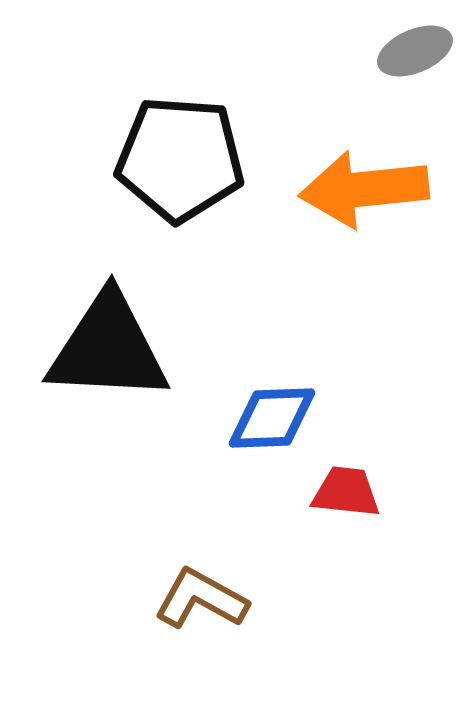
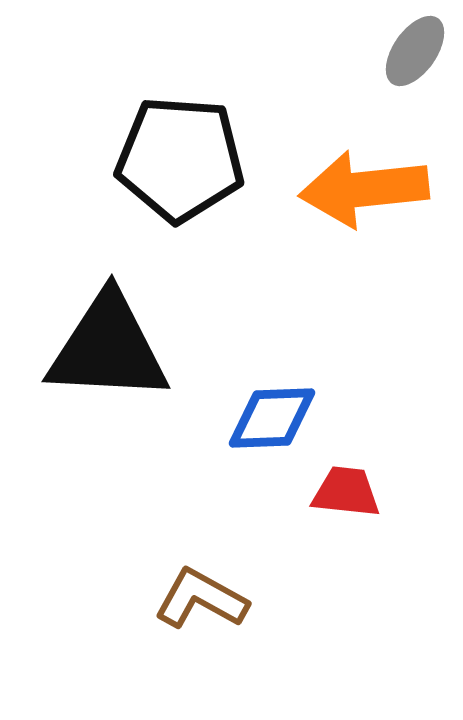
gray ellipse: rotated 32 degrees counterclockwise
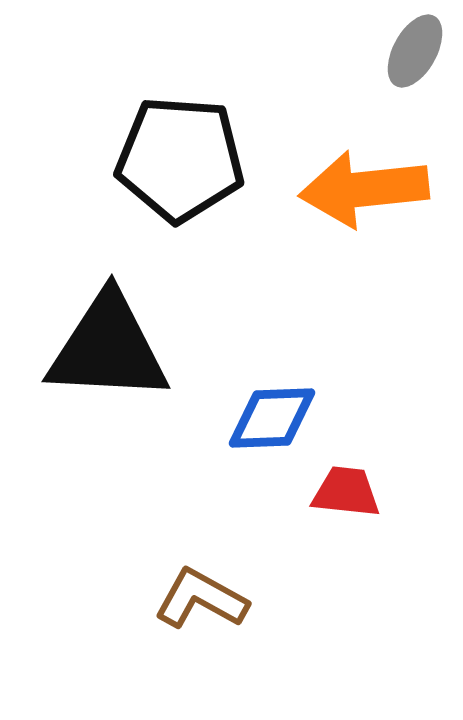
gray ellipse: rotated 6 degrees counterclockwise
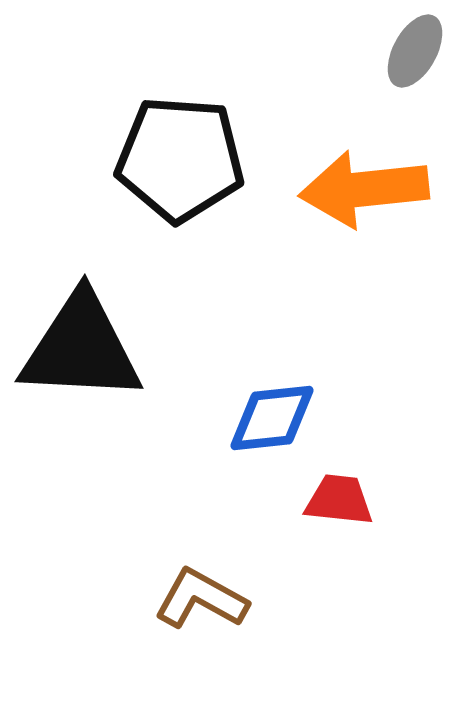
black triangle: moved 27 px left
blue diamond: rotated 4 degrees counterclockwise
red trapezoid: moved 7 px left, 8 px down
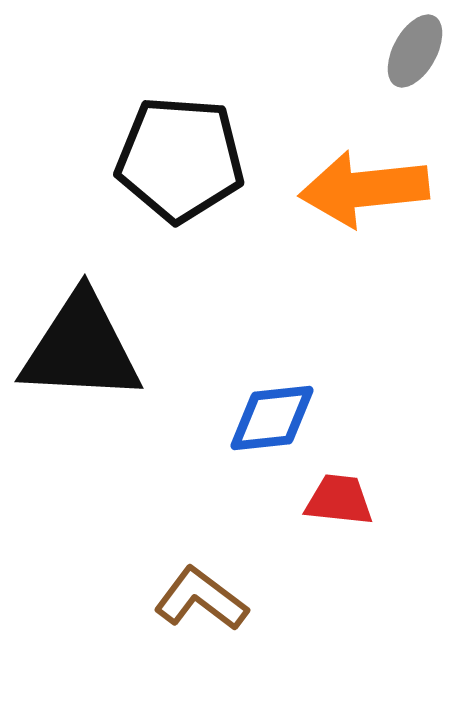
brown L-shape: rotated 8 degrees clockwise
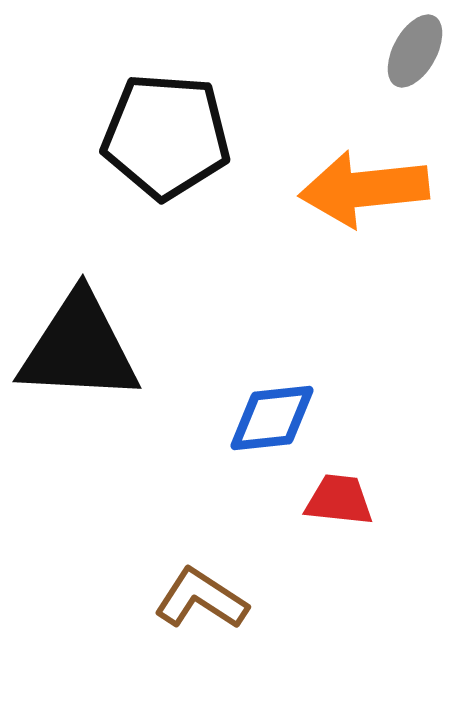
black pentagon: moved 14 px left, 23 px up
black triangle: moved 2 px left
brown L-shape: rotated 4 degrees counterclockwise
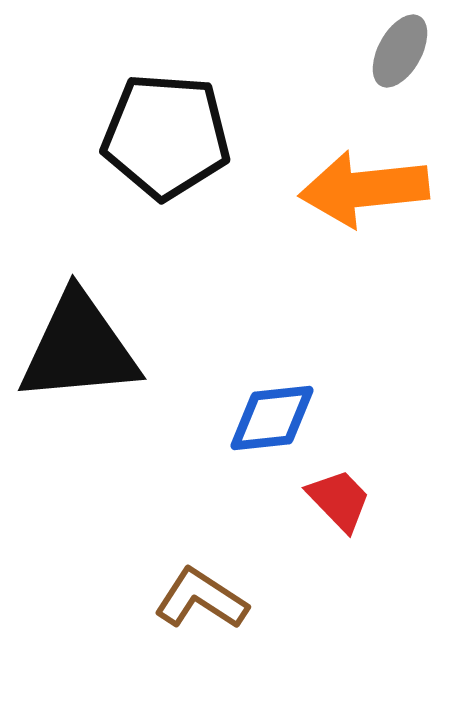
gray ellipse: moved 15 px left
black triangle: rotated 8 degrees counterclockwise
red trapezoid: rotated 40 degrees clockwise
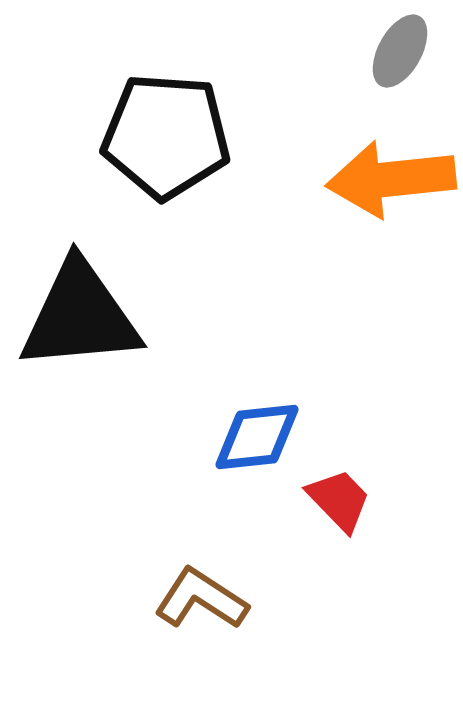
orange arrow: moved 27 px right, 10 px up
black triangle: moved 1 px right, 32 px up
blue diamond: moved 15 px left, 19 px down
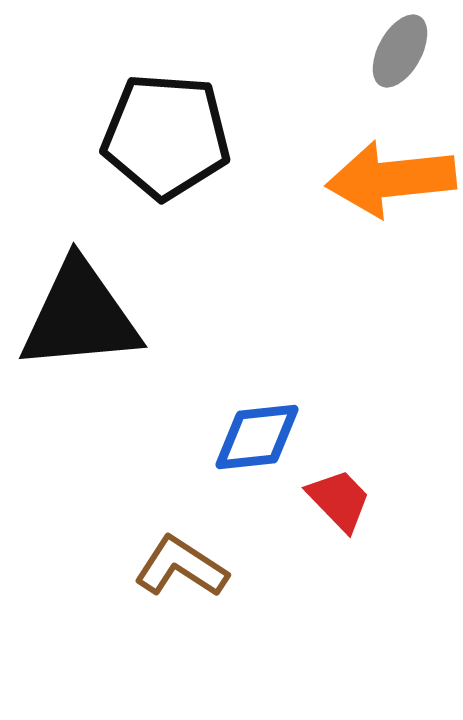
brown L-shape: moved 20 px left, 32 px up
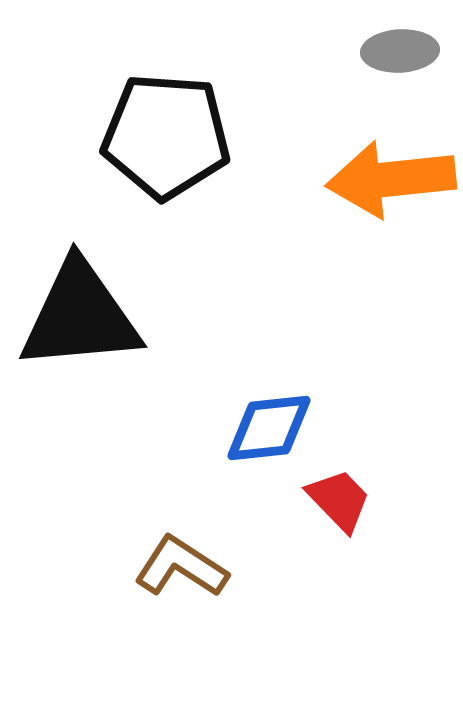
gray ellipse: rotated 58 degrees clockwise
blue diamond: moved 12 px right, 9 px up
